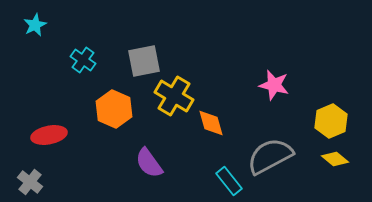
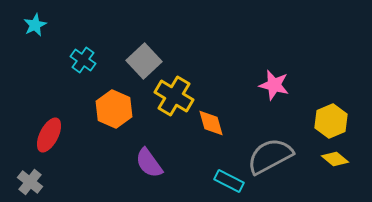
gray square: rotated 32 degrees counterclockwise
red ellipse: rotated 52 degrees counterclockwise
cyan rectangle: rotated 24 degrees counterclockwise
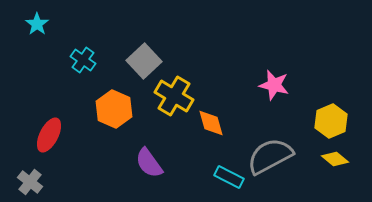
cyan star: moved 2 px right, 1 px up; rotated 10 degrees counterclockwise
cyan rectangle: moved 4 px up
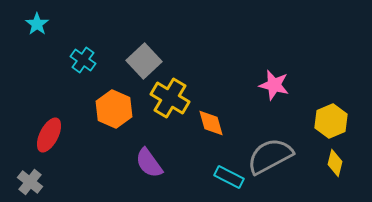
yellow cross: moved 4 px left, 2 px down
yellow diamond: moved 4 px down; rotated 64 degrees clockwise
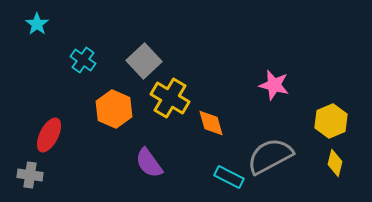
gray cross: moved 7 px up; rotated 30 degrees counterclockwise
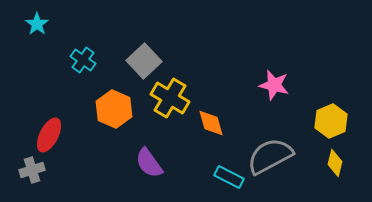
gray cross: moved 2 px right, 5 px up; rotated 25 degrees counterclockwise
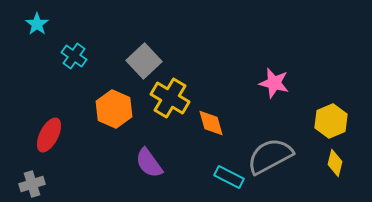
cyan cross: moved 9 px left, 4 px up
pink star: moved 2 px up
gray cross: moved 14 px down
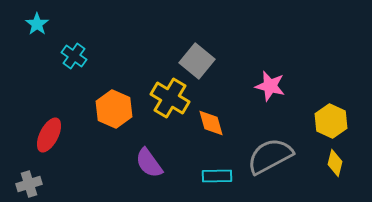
gray square: moved 53 px right; rotated 8 degrees counterclockwise
pink star: moved 4 px left, 3 px down
yellow hexagon: rotated 12 degrees counterclockwise
cyan rectangle: moved 12 px left, 1 px up; rotated 28 degrees counterclockwise
gray cross: moved 3 px left
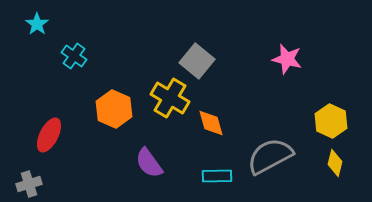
pink star: moved 17 px right, 27 px up
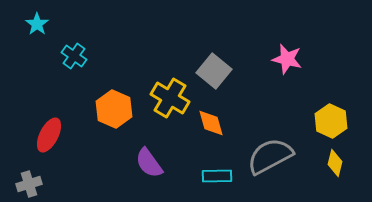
gray square: moved 17 px right, 10 px down
